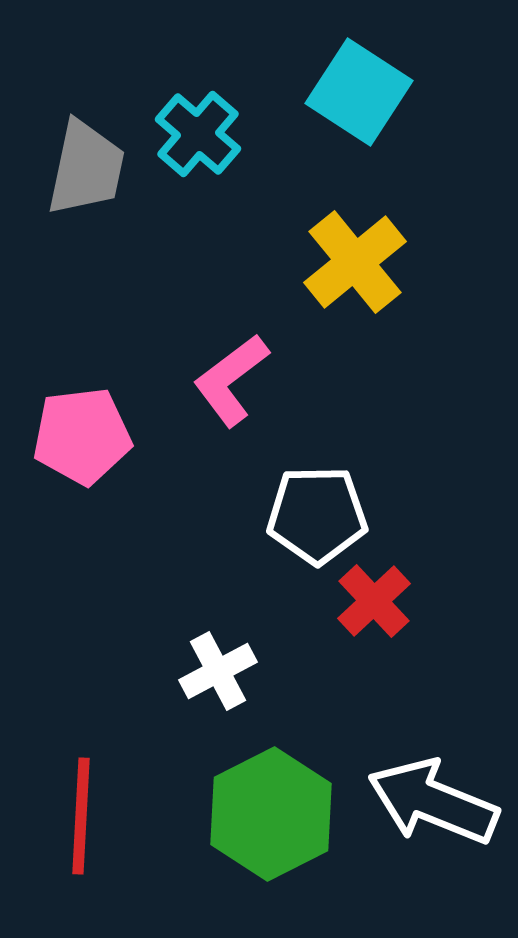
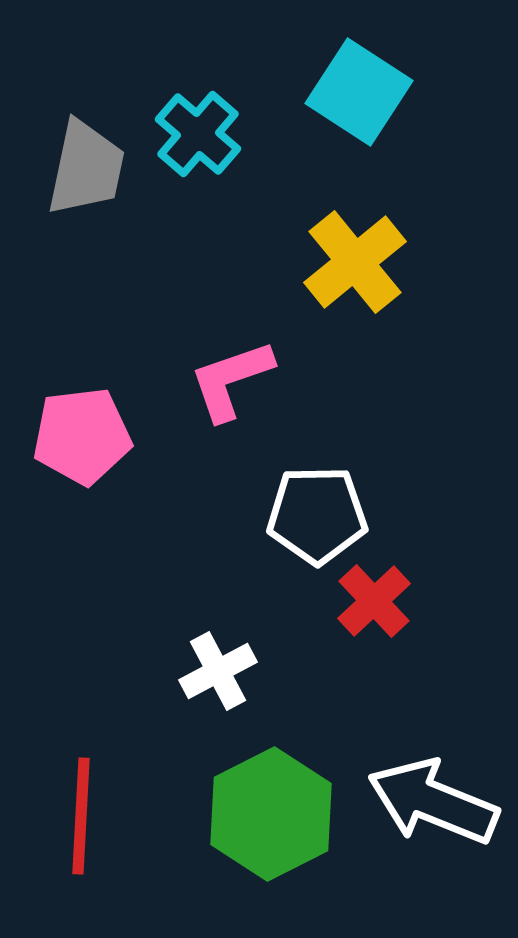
pink L-shape: rotated 18 degrees clockwise
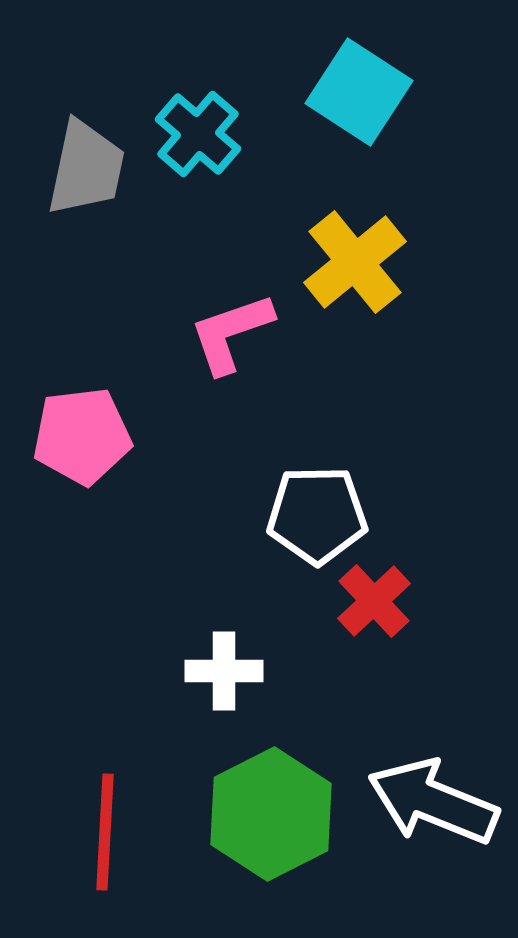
pink L-shape: moved 47 px up
white cross: moved 6 px right; rotated 28 degrees clockwise
red line: moved 24 px right, 16 px down
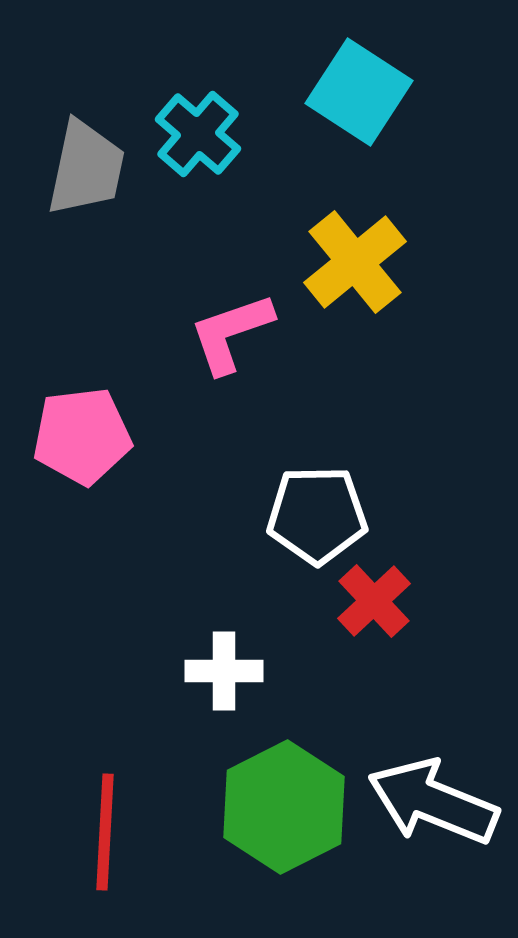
green hexagon: moved 13 px right, 7 px up
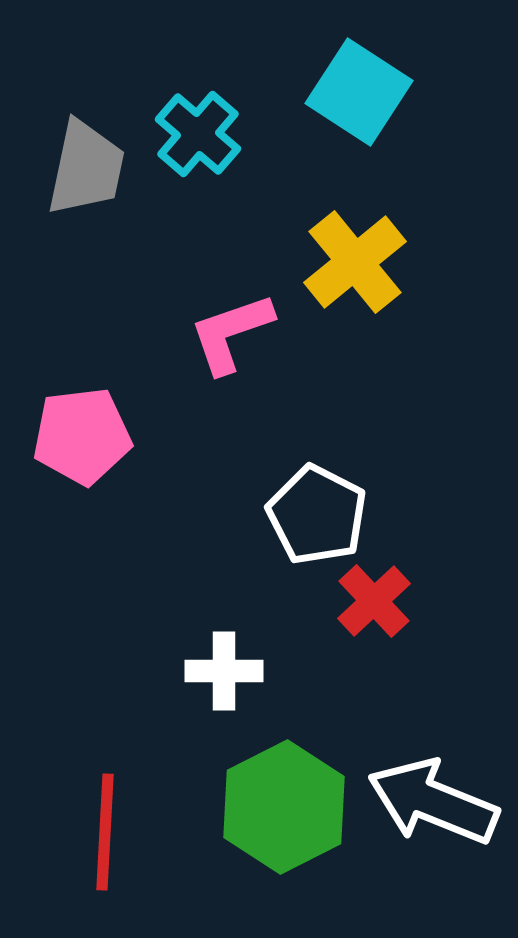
white pentagon: rotated 28 degrees clockwise
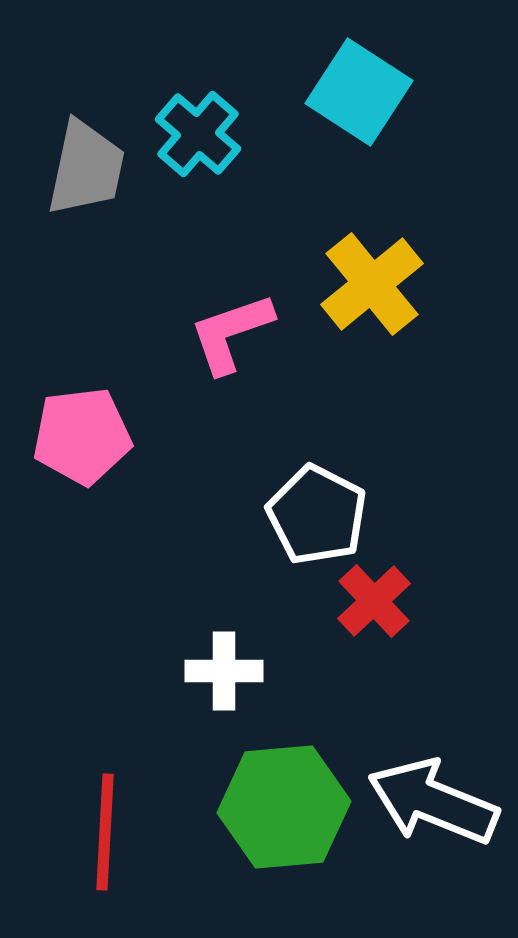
yellow cross: moved 17 px right, 22 px down
green hexagon: rotated 22 degrees clockwise
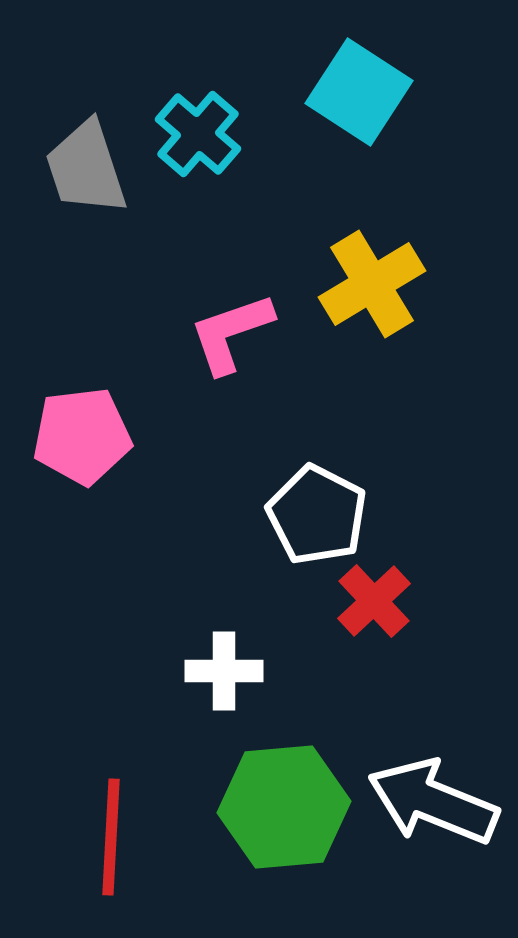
gray trapezoid: rotated 150 degrees clockwise
yellow cross: rotated 8 degrees clockwise
red line: moved 6 px right, 5 px down
